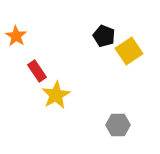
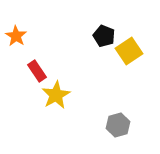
gray hexagon: rotated 15 degrees counterclockwise
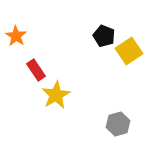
red rectangle: moved 1 px left, 1 px up
gray hexagon: moved 1 px up
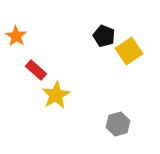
red rectangle: rotated 15 degrees counterclockwise
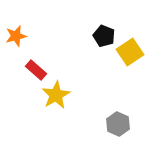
orange star: rotated 25 degrees clockwise
yellow square: moved 1 px right, 1 px down
gray hexagon: rotated 20 degrees counterclockwise
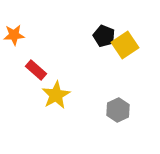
orange star: moved 2 px left, 1 px up; rotated 10 degrees clockwise
yellow square: moved 5 px left, 7 px up
gray hexagon: moved 14 px up; rotated 10 degrees clockwise
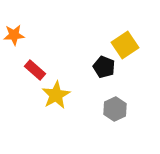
black pentagon: moved 31 px down
red rectangle: moved 1 px left
gray hexagon: moved 3 px left, 1 px up
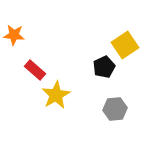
orange star: rotated 10 degrees clockwise
black pentagon: rotated 25 degrees clockwise
gray hexagon: rotated 20 degrees clockwise
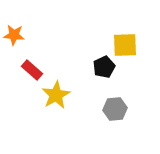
yellow square: rotated 32 degrees clockwise
red rectangle: moved 3 px left
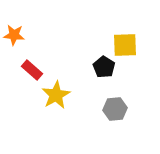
black pentagon: rotated 15 degrees counterclockwise
